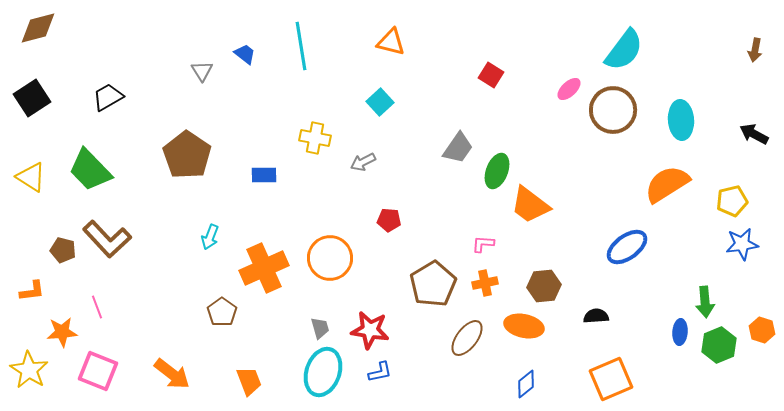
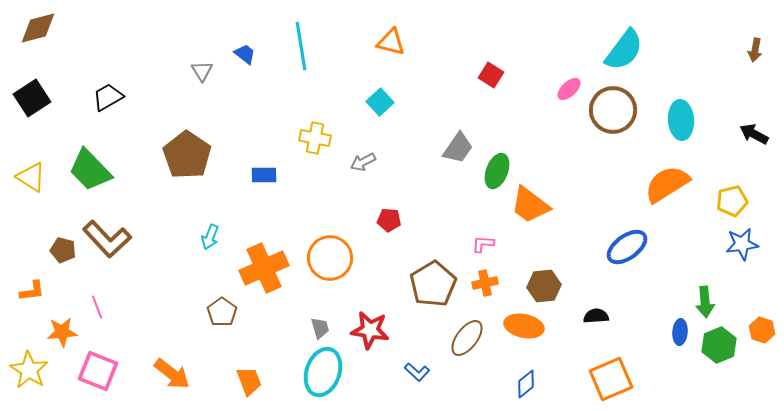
blue L-shape at (380, 372): moved 37 px right; rotated 55 degrees clockwise
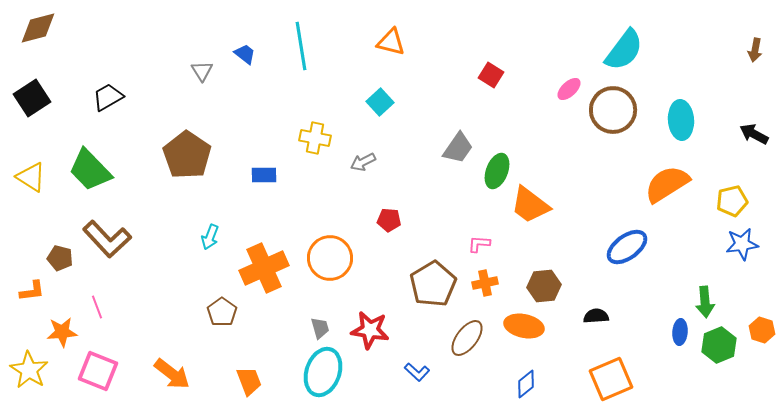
pink L-shape at (483, 244): moved 4 px left
brown pentagon at (63, 250): moved 3 px left, 8 px down
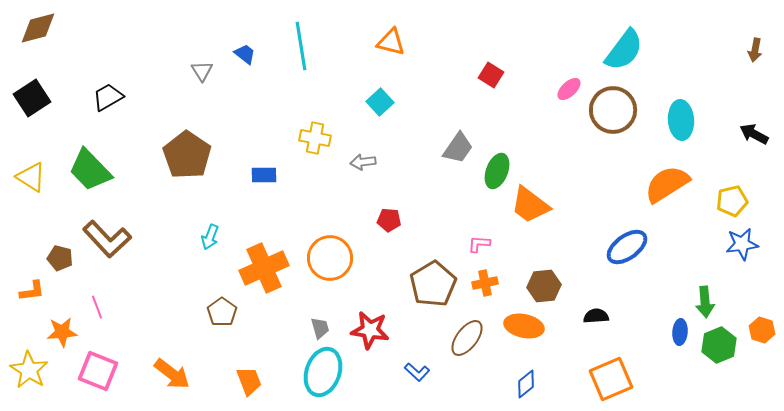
gray arrow at (363, 162): rotated 20 degrees clockwise
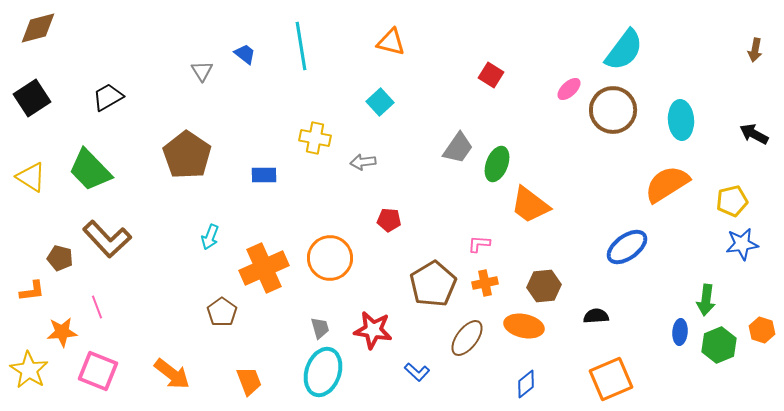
green ellipse at (497, 171): moved 7 px up
green arrow at (705, 302): moved 1 px right, 2 px up; rotated 12 degrees clockwise
red star at (370, 330): moved 3 px right
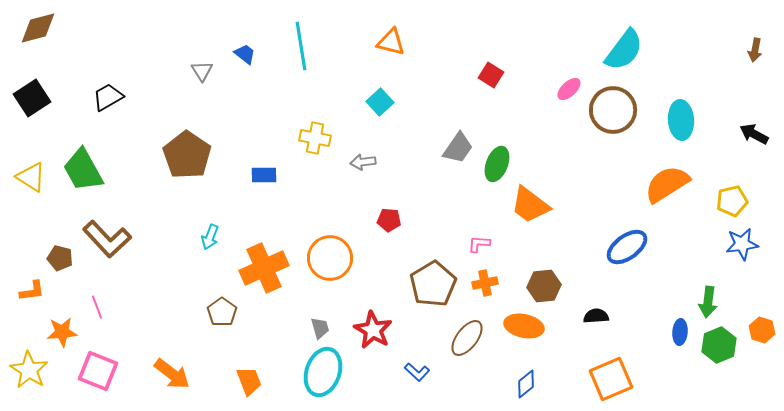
green trapezoid at (90, 170): moved 7 px left; rotated 15 degrees clockwise
green arrow at (706, 300): moved 2 px right, 2 px down
red star at (373, 330): rotated 21 degrees clockwise
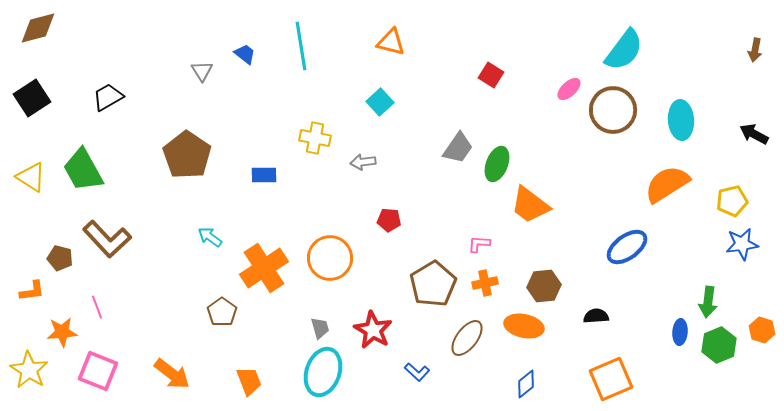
cyan arrow at (210, 237): rotated 105 degrees clockwise
orange cross at (264, 268): rotated 9 degrees counterclockwise
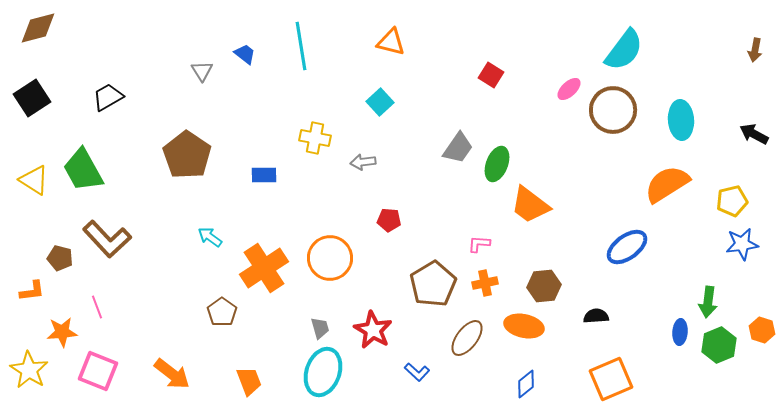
yellow triangle at (31, 177): moved 3 px right, 3 px down
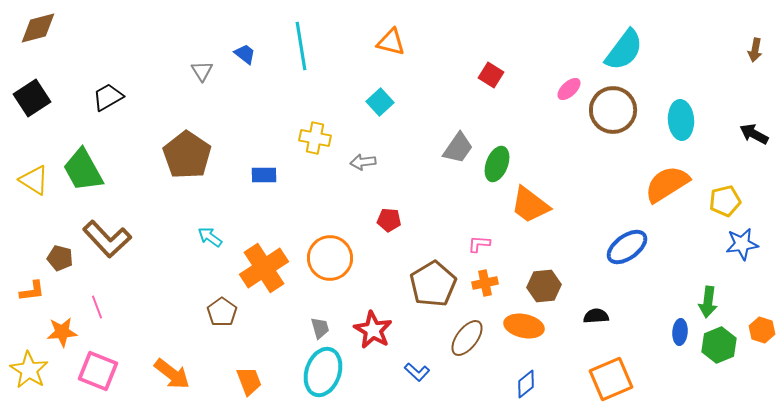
yellow pentagon at (732, 201): moved 7 px left
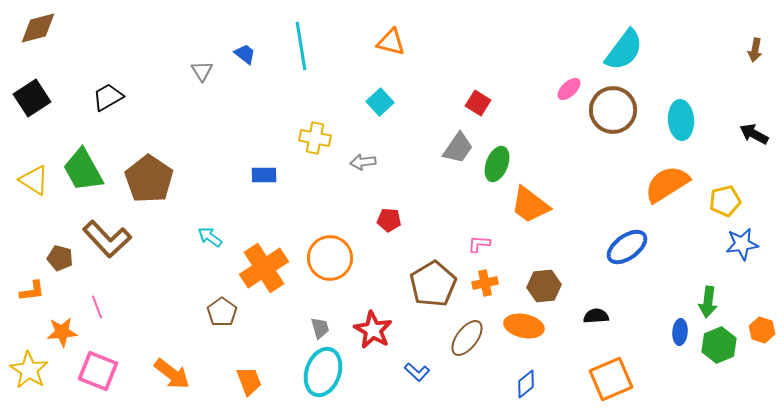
red square at (491, 75): moved 13 px left, 28 px down
brown pentagon at (187, 155): moved 38 px left, 24 px down
